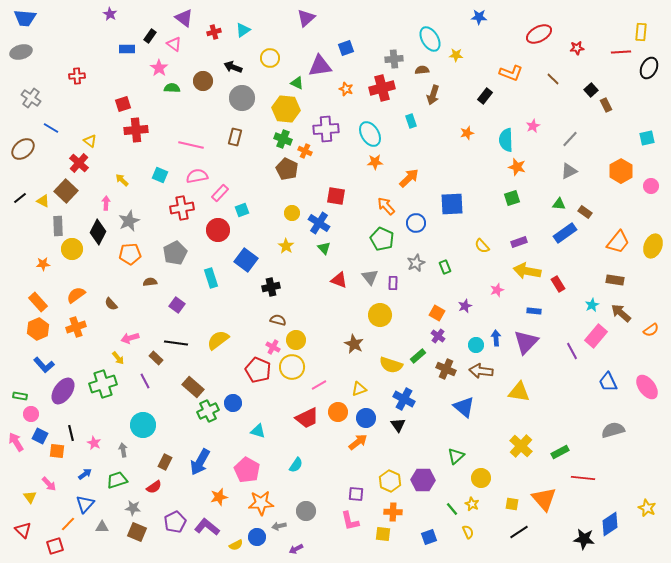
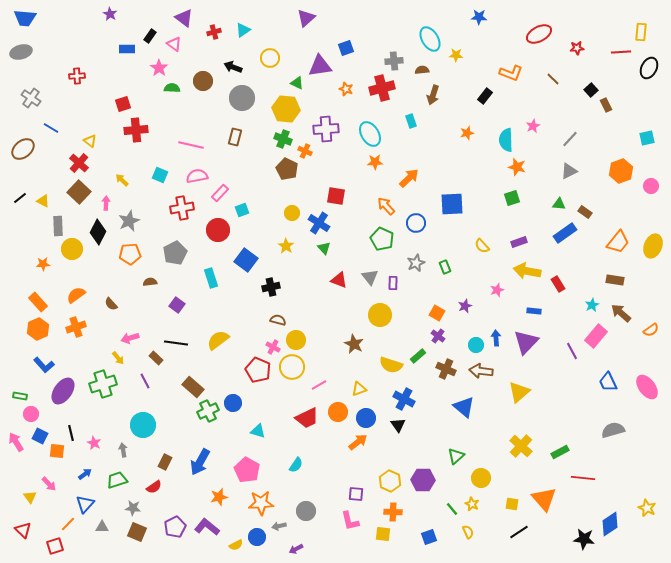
gray cross at (394, 59): moved 2 px down
orange hexagon at (621, 171): rotated 10 degrees clockwise
brown square at (66, 191): moved 13 px right, 1 px down
yellow triangle at (519, 392): rotated 50 degrees counterclockwise
purple pentagon at (175, 522): moved 5 px down
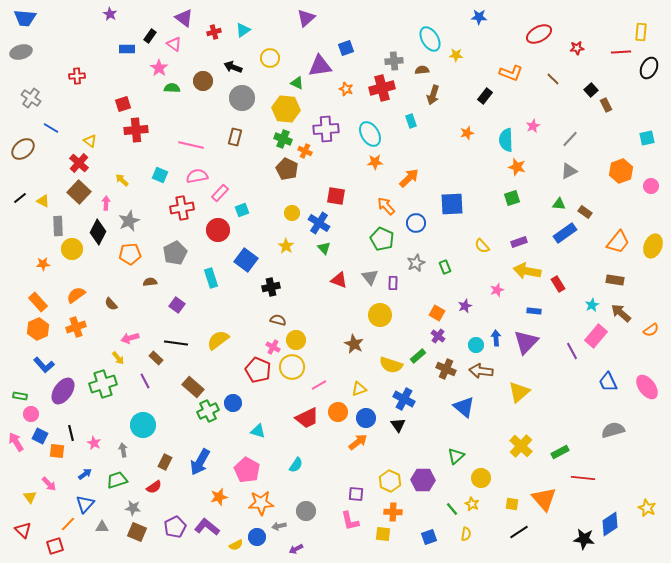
yellow semicircle at (468, 532): moved 2 px left, 2 px down; rotated 32 degrees clockwise
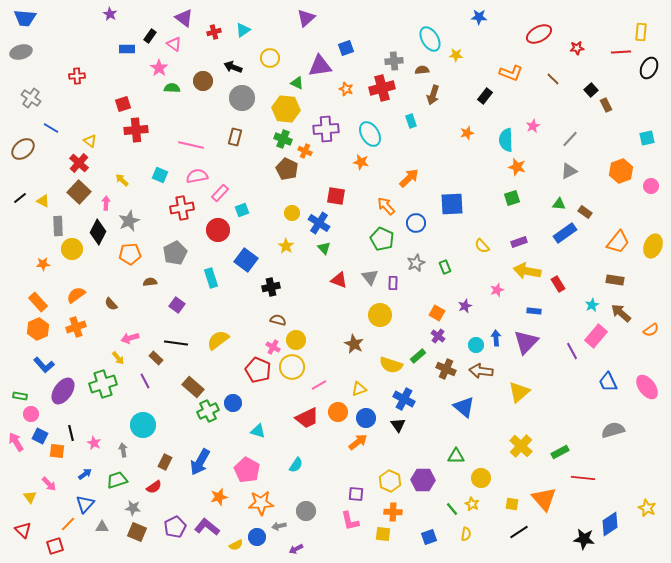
orange star at (375, 162): moved 14 px left; rotated 14 degrees clockwise
green triangle at (456, 456): rotated 42 degrees clockwise
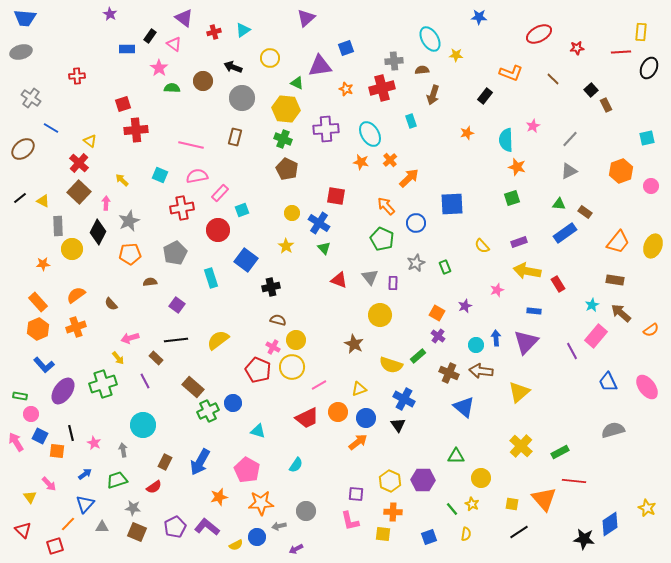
orange cross at (305, 151): moved 85 px right, 9 px down; rotated 24 degrees clockwise
black line at (176, 343): moved 3 px up; rotated 15 degrees counterclockwise
brown cross at (446, 369): moved 3 px right, 4 px down
red line at (583, 478): moved 9 px left, 3 px down
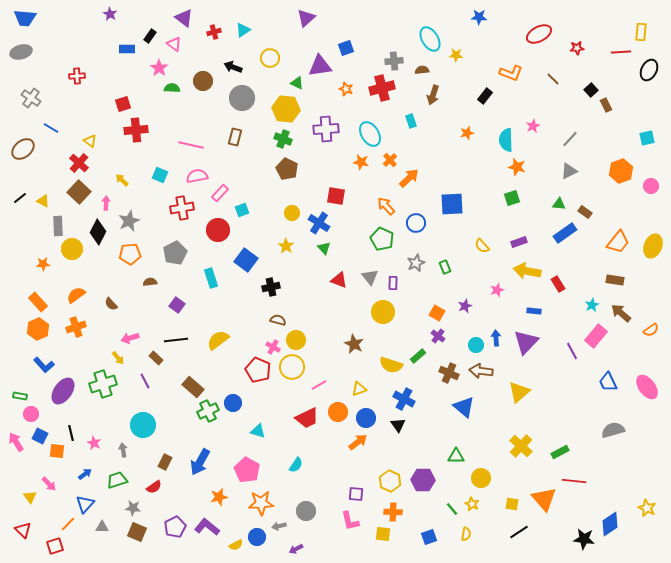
black ellipse at (649, 68): moved 2 px down
yellow circle at (380, 315): moved 3 px right, 3 px up
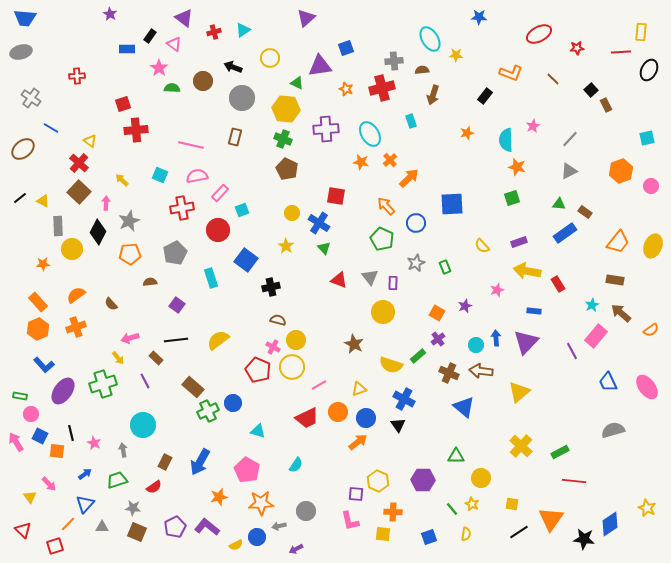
purple cross at (438, 336): moved 3 px down; rotated 16 degrees clockwise
yellow hexagon at (390, 481): moved 12 px left
orange triangle at (544, 499): moved 7 px right, 20 px down; rotated 16 degrees clockwise
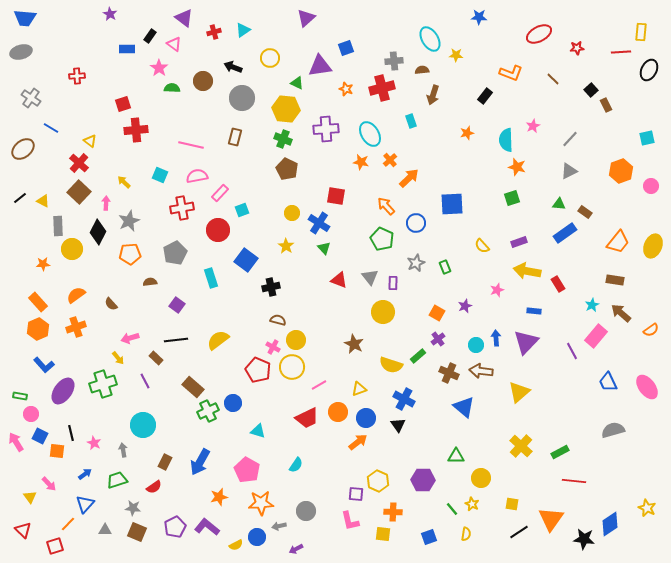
yellow arrow at (122, 180): moved 2 px right, 2 px down
gray triangle at (102, 527): moved 3 px right, 3 px down
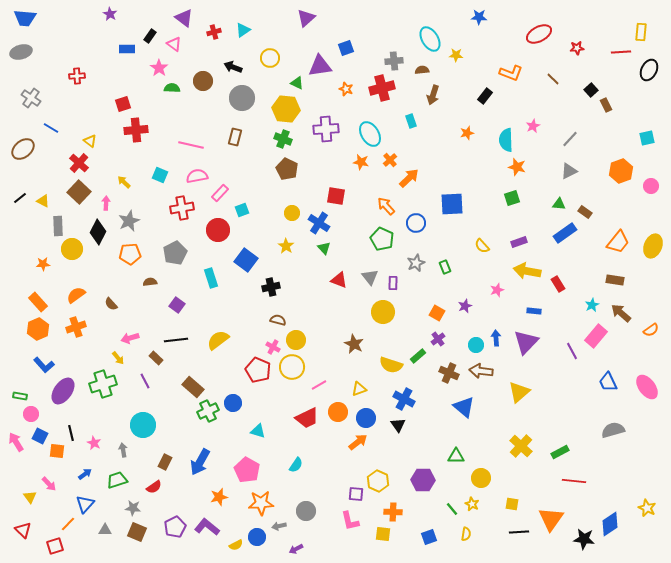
black line at (519, 532): rotated 30 degrees clockwise
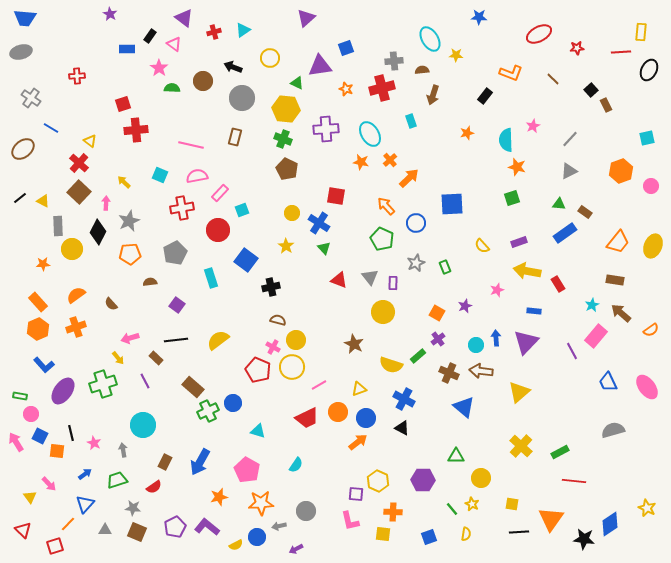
black triangle at (398, 425): moved 4 px right, 3 px down; rotated 28 degrees counterclockwise
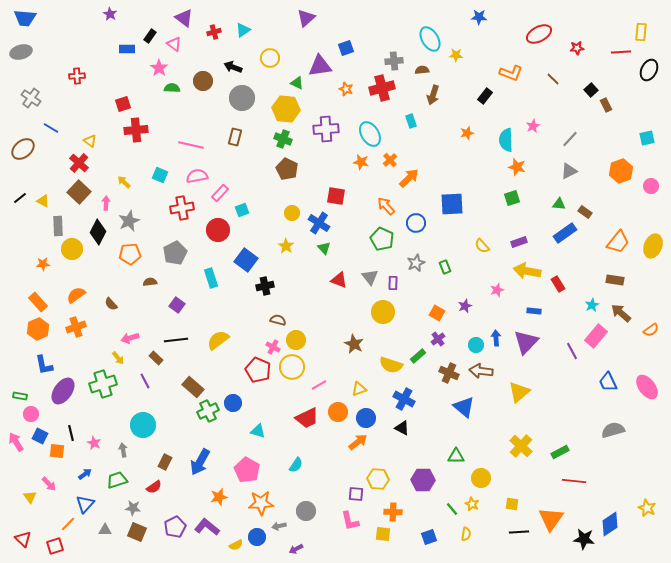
black cross at (271, 287): moved 6 px left, 1 px up
blue L-shape at (44, 365): rotated 30 degrees clockwise
yellow hexagon at (378, 481): moved 2 px up; rotated 20 degrees counterclockwise
red triangle at (23, 530): moved 9 px down
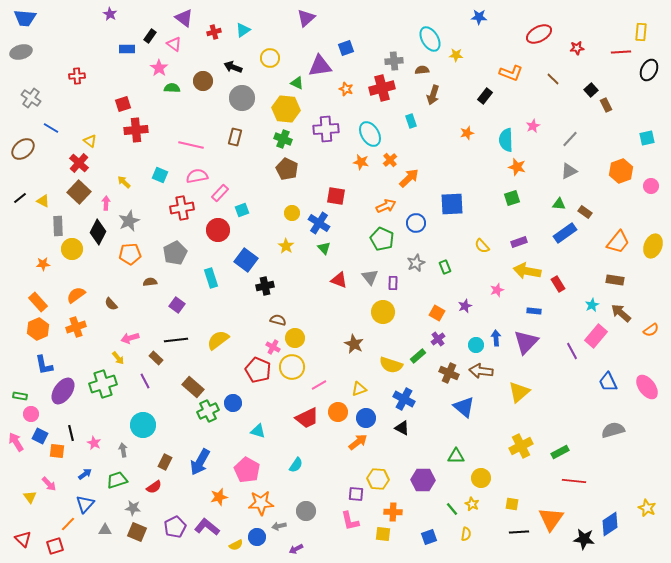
orange arrow at (386, 206): rotated 108 degrees clockwise
yellow circle at (296, 340): moved 1 px left, 2 px up
yellow cross at (521, 446): rotated 20 degrees clockwise
